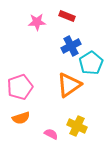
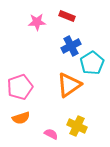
cyan pentagon: moved 1 px right
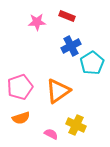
orange triangle: moved 11 px left, 6 px down
yellow cross: moved 1 px left, 1 px up
